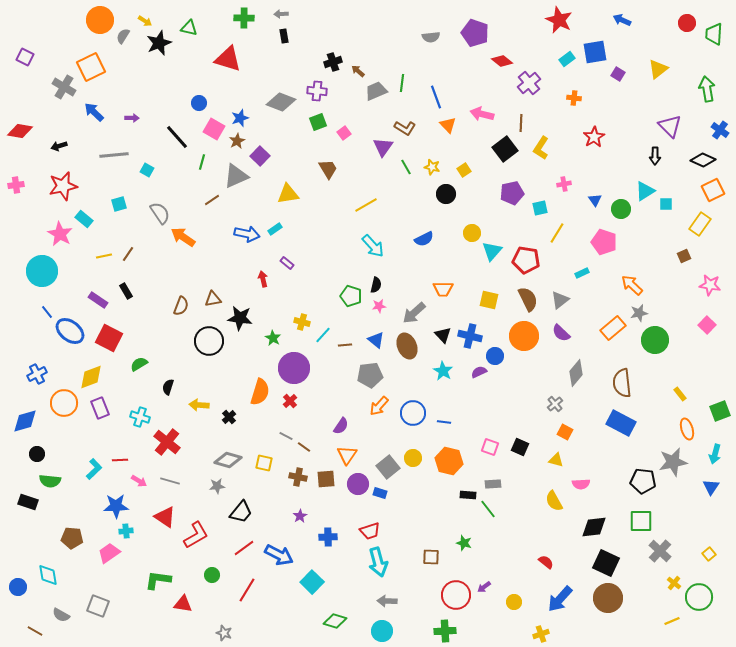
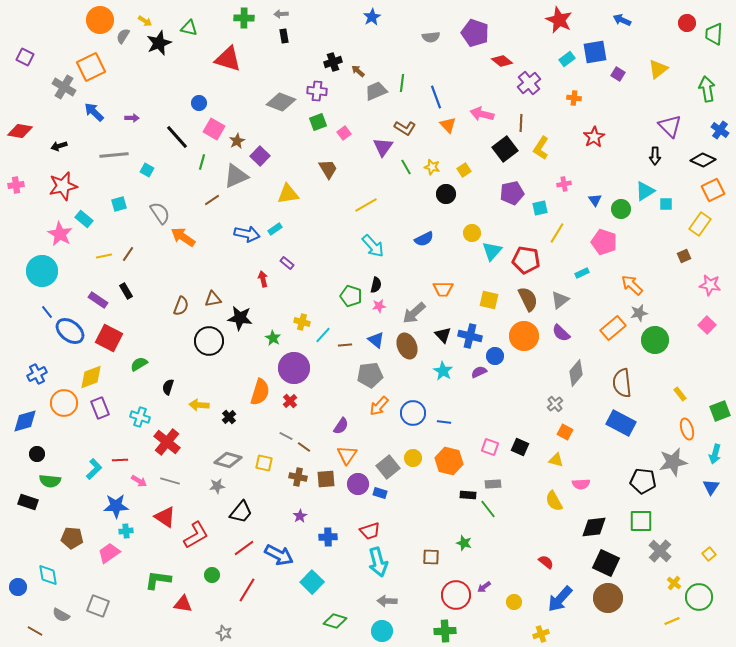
blue star at (240, 118): moved 132 px right, 101 px up; rotated 12 degrees counterclockwise
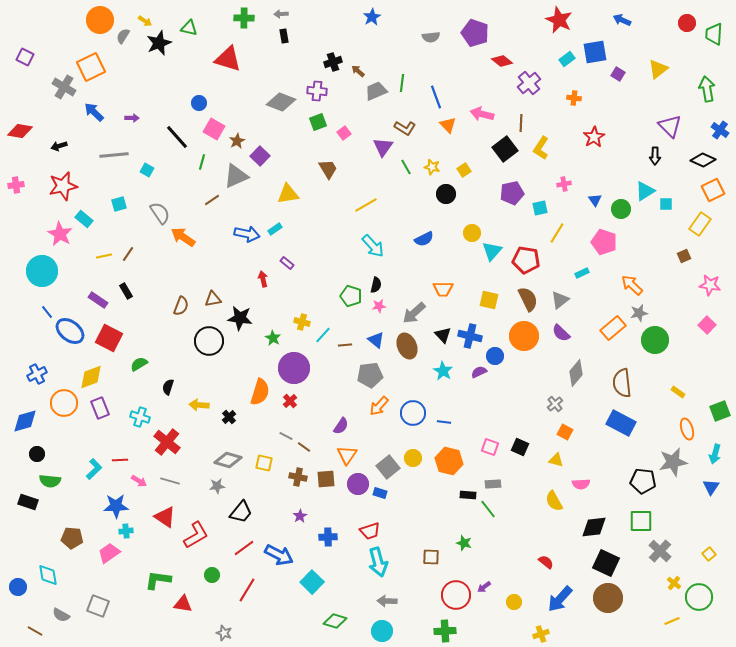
yellow rectangle at (680, 394): moved 2 px left, 2 px up; rotated 16 degrees counterclockwise
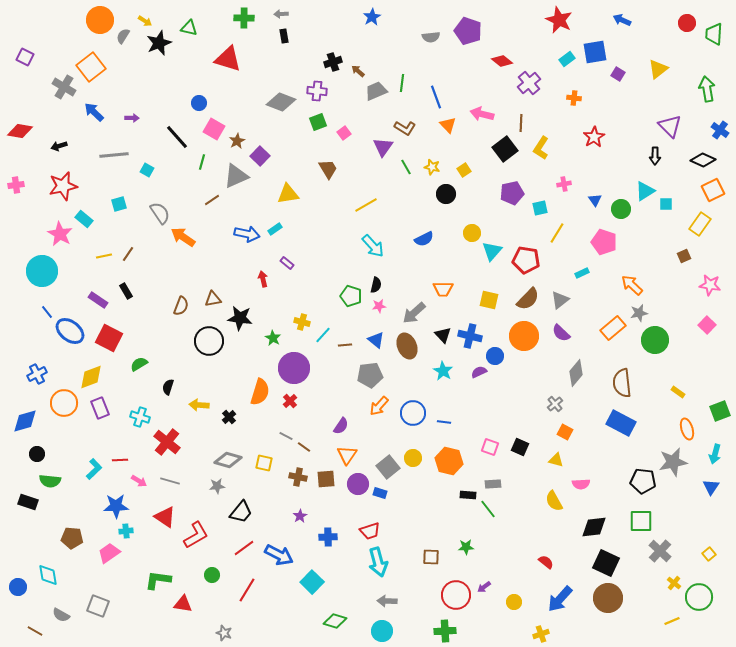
purple pentagon at (475, 33): moved 7 px left, 2 px up
orange square at (91, 67): rotated 12 degrees counterclockwise
brown semicircle at (528, 299): rotated 70 degrees clockwise
green star at (464, 543): moved 2 px right, 4 px down; rotated 21 degrees counterclockwise
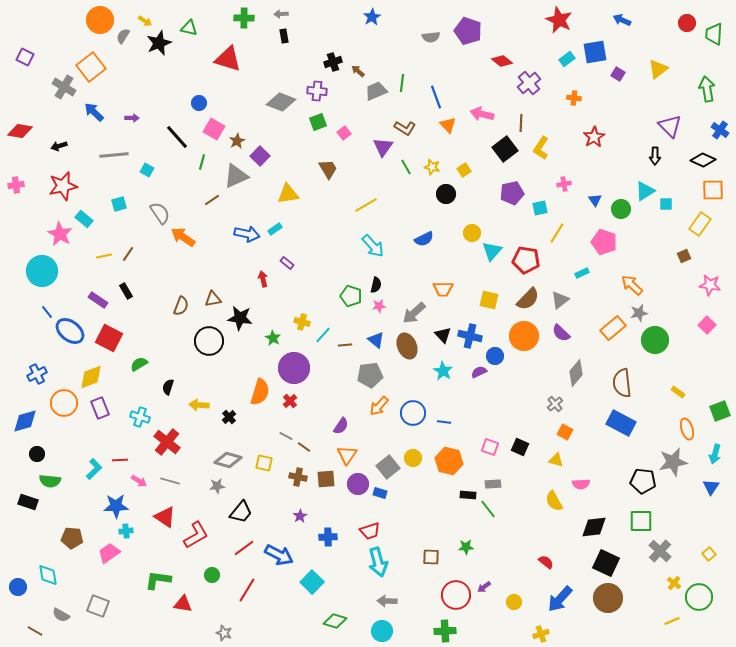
orange square at (713, 190): rotated 25 degrees clockwise
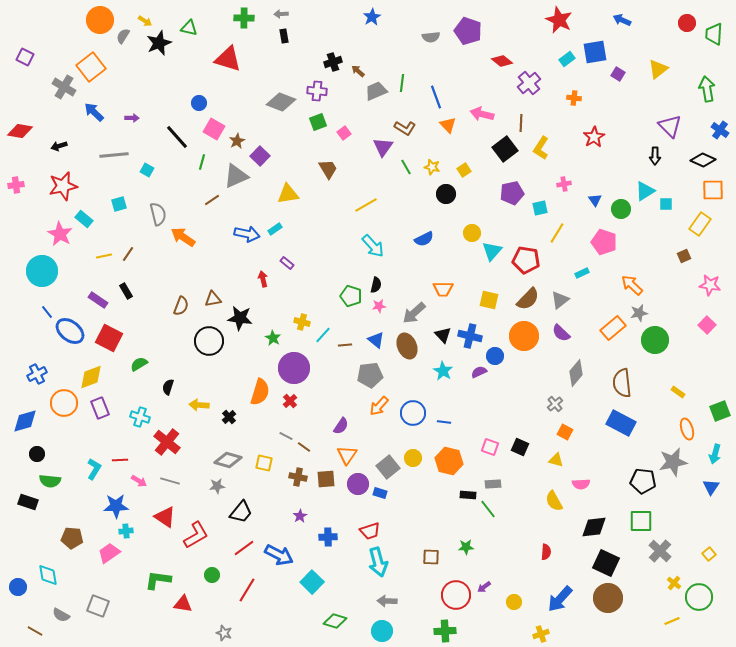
gray semicircle at (160, 213): moved 2 px left, 1 px down; rotated 20 degrees clockwise
cyan L-shape at (94, 469): rotated 15 degrees counterclockwise
red semicircle at (546, 562): moved 10 px up; rotated 56 degrees clockwise
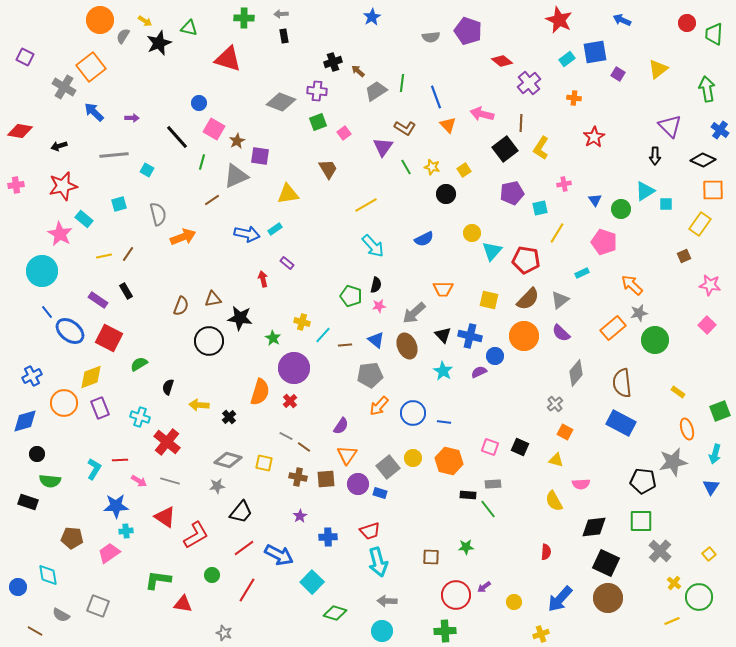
gray trapezoid at (376, 91): rotated 10 degrees counterclockwise
purple square at (260, 156): rotated 36 degrees counterclockwise
orange arrow at (183, 237): rotated 125 degrees clockwise
blue cross at (37, 374): moved 5 px left, 2 px down
green diamond at (335, 621): moved 8 px up
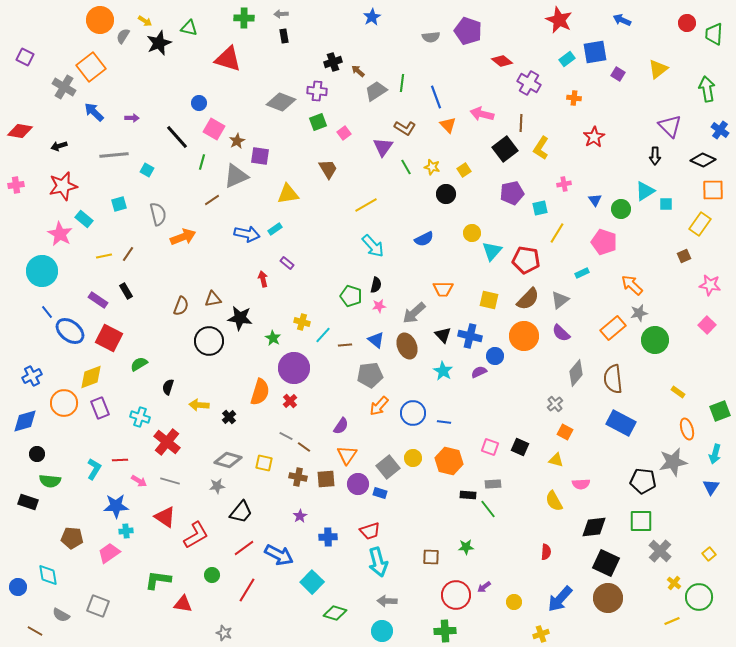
purple cross at (529, 83): rotated 20 degrees counterclockwise
brown semicircle at (622, 383): moved 9 px left, 4 px up
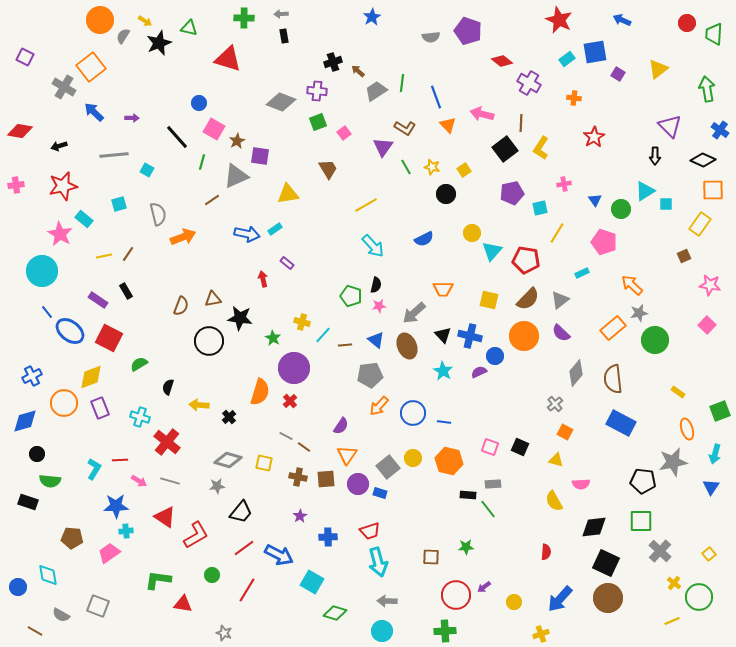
cyan square at (312, 582): rotated 15 degrees counterclockwise
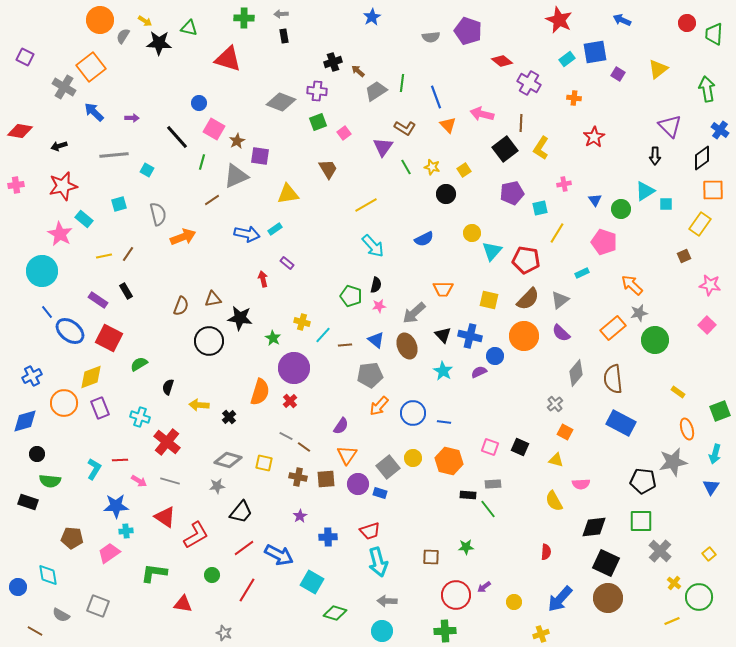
black star at (159, 43): rotated 25 degrees clockwise
black diamond at (703, 160): moved 1 px left, 2 px up; rotated 60 degrees counterclockwise
green L-shape at (158, 580): moved 4 px left, 7 px up
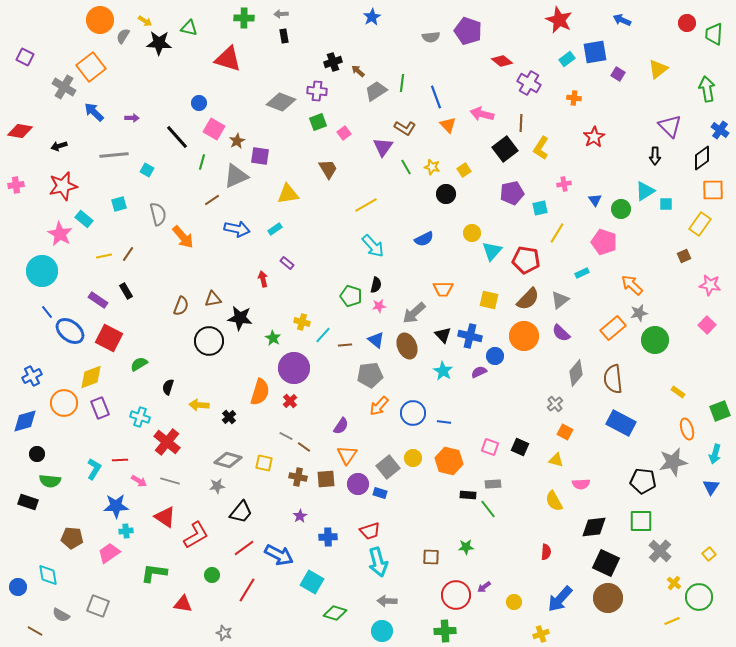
blue arrow at (247, 234): moved 10 px left, 5 px up
orange arrow at (183, 237): rotated 70 degrees clockwise
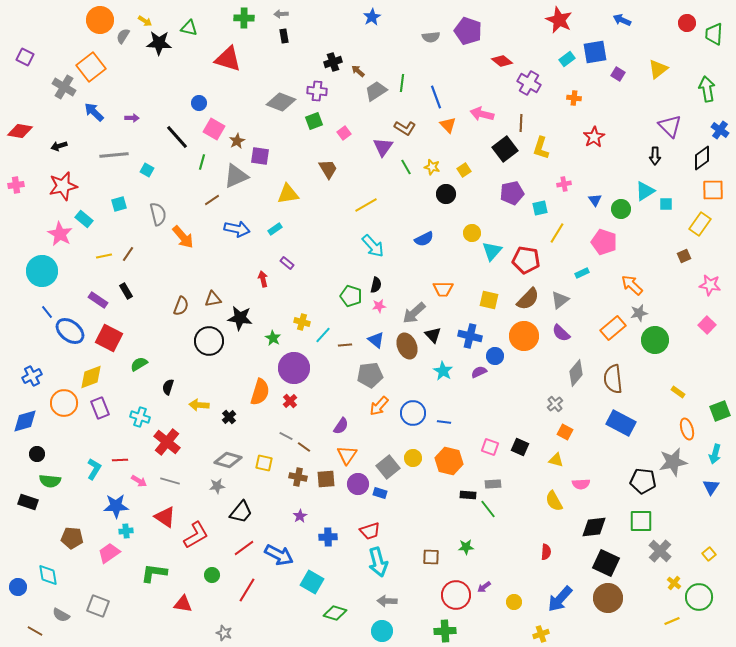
green square at (318, 122): moved 4 px left, 1 px up
yellow L-shape at (541, 148): rotated 15 degrees counterclockwise
black triangle at (443, 335): moved 10 px left
